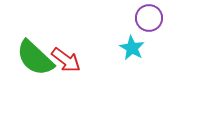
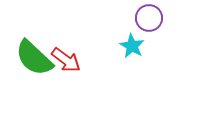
cyan star: moved 2 px up
green semicircle: moved 1 px left
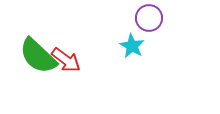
green semicircle: moved 4 px right, 2 px up
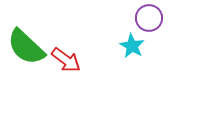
green semicircle: moved 12 px left, 9 px up
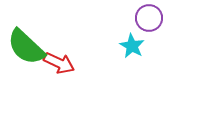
red arrow: moved 7 px left, 3 px down; rotated 12 degrees counterclockwise
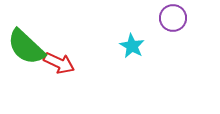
purple circle: moved 24 px right
